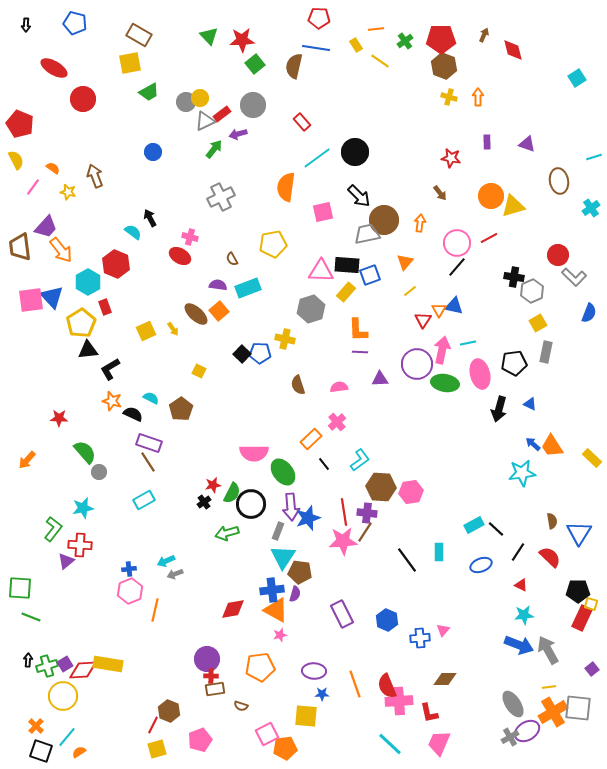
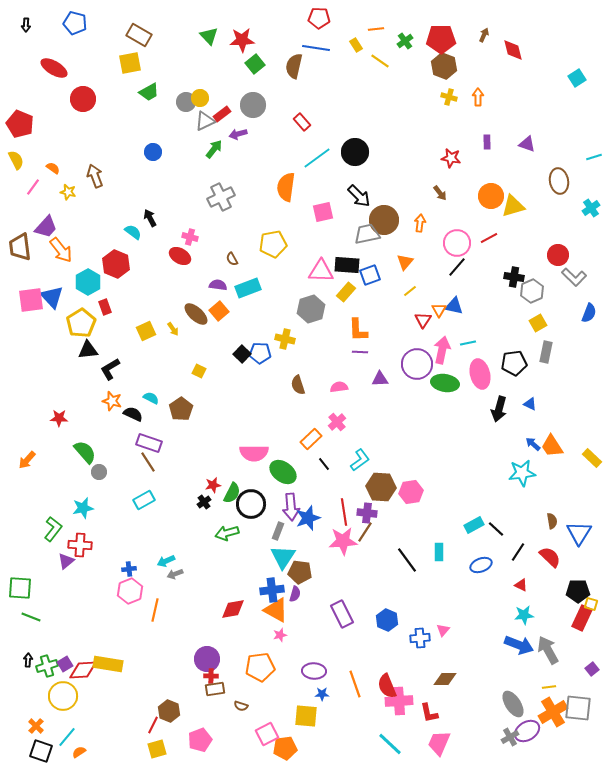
green ellipse at (283, 472): rotated 16 degrees counterclockwise
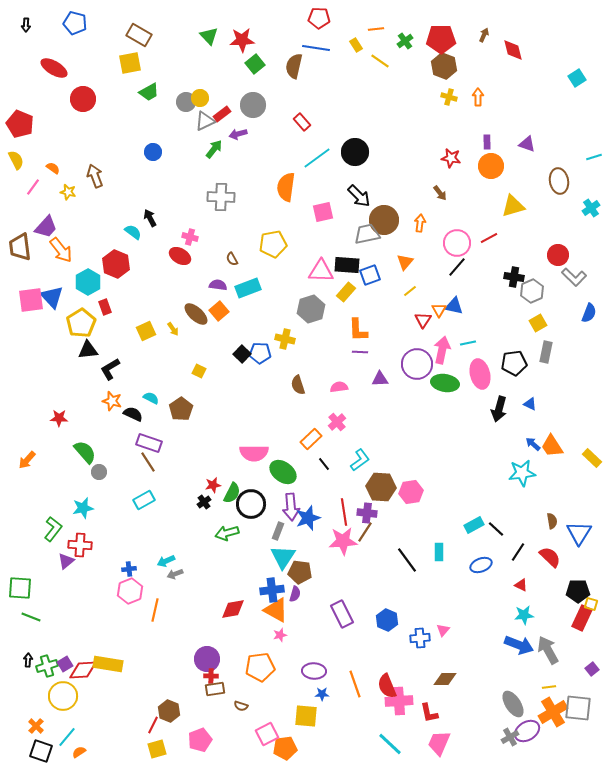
orange circle at (491, 196): moved 30 px up
gray cross at (221, 197): rotated 28 degrees clockwise
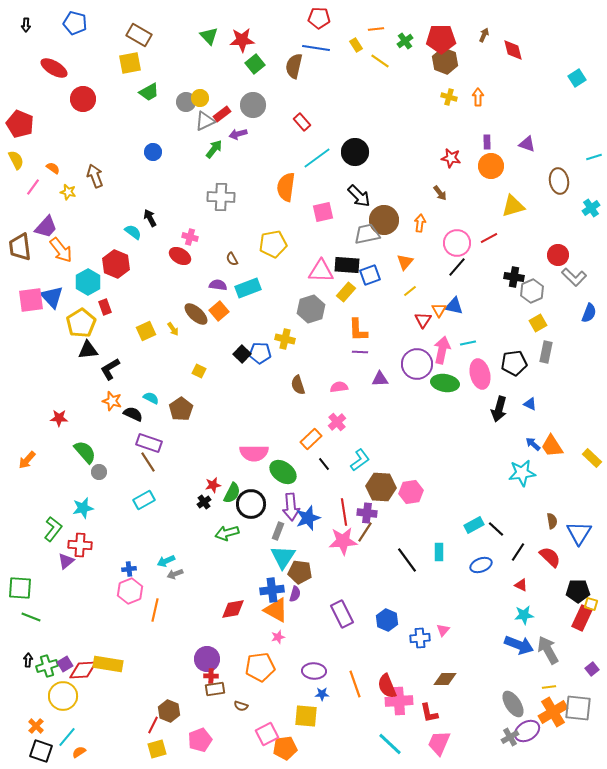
brown hexagon at (444, 66): moved 1 px right, 5 px up
pink star at (280, 635): moved 2 px left, 2 px down
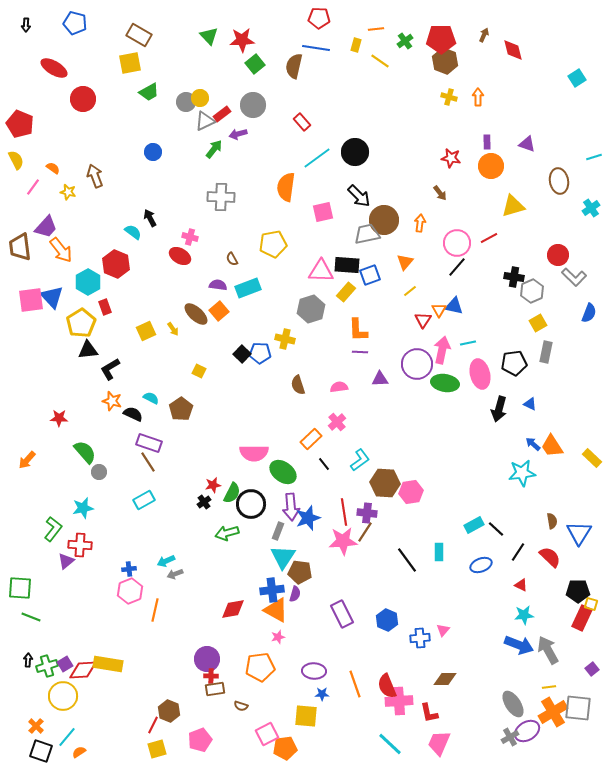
yellow rectangle at (356, 45): rotated 48 degrees clockwise
brown hexagon at (381, 487): moved 4 px right, 4 px up
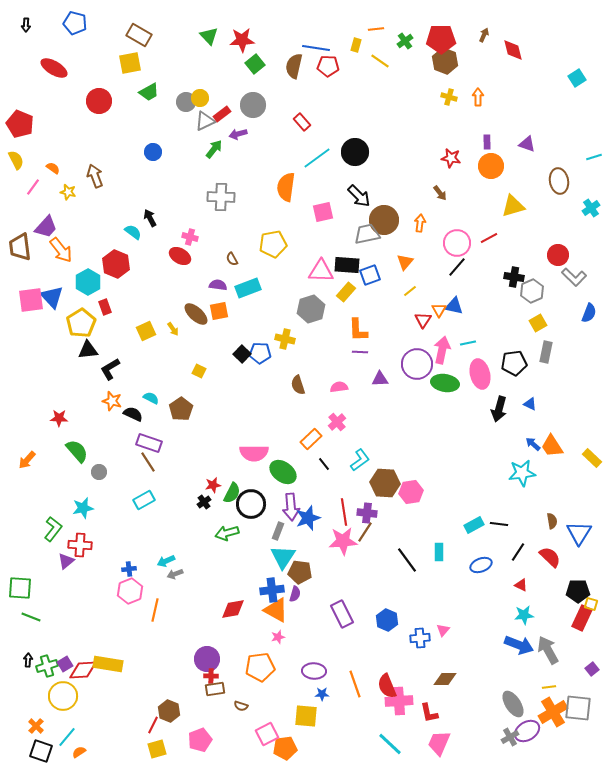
red pentagon at (319, 18): moved 9 px right, 48 px down
red circle at (83, 99): moved 16 px right, 2 px down
orange square at (219, 311): rotated 30 degrees clockwise
green semicircle at (85, 452): moved 8 px left, 1 px up
black line at (496, 529): moved 3 px right, 5 px up; rotated 36 degrees counterclockwise
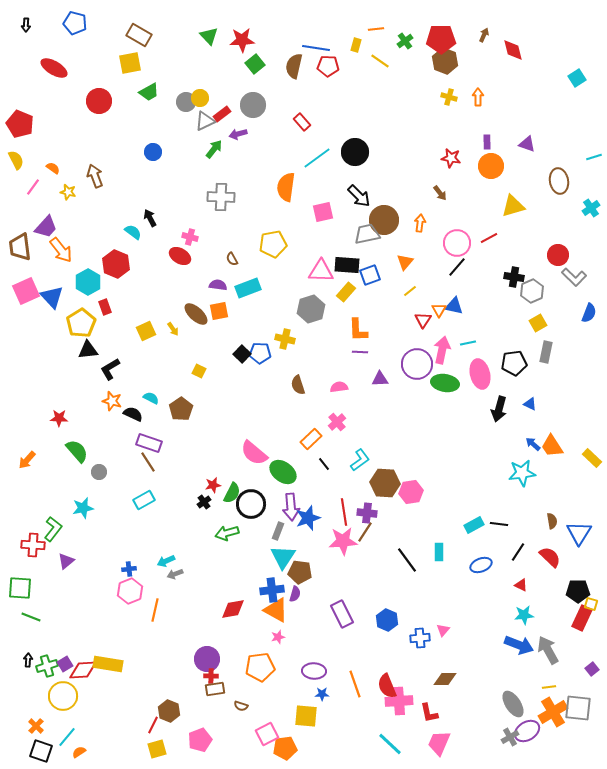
pink square at (31, 300): moved 5 px left, 9 px up; rotated 16 degrees counterclockwise
pink semicircle at (254, 453): rotated 40 degrees clockwise
red cross at (80, 545): moved 47 px left
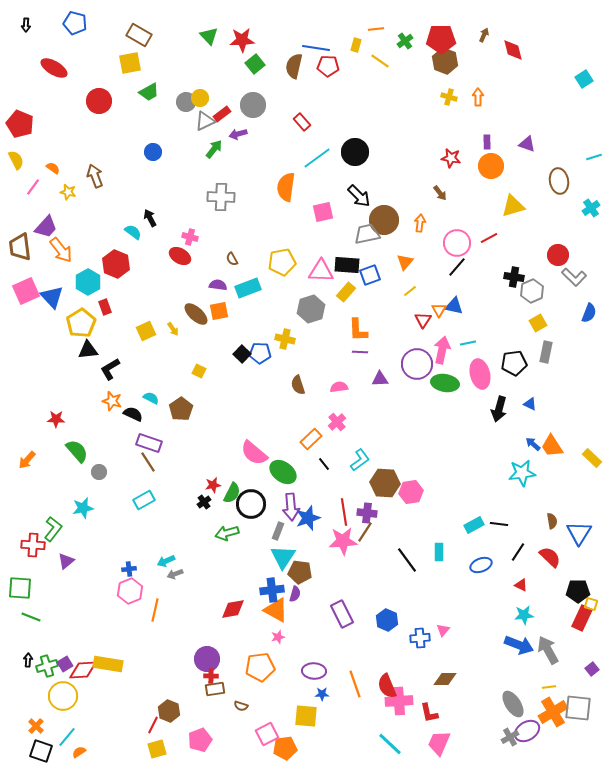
cyan square at (577, 78): moved 7 px right, 1 px down
yellow pentagon at (273, 244): moved 9 px right, 18 px down
red star at (59, 418): moved 3 px left, 1 px down
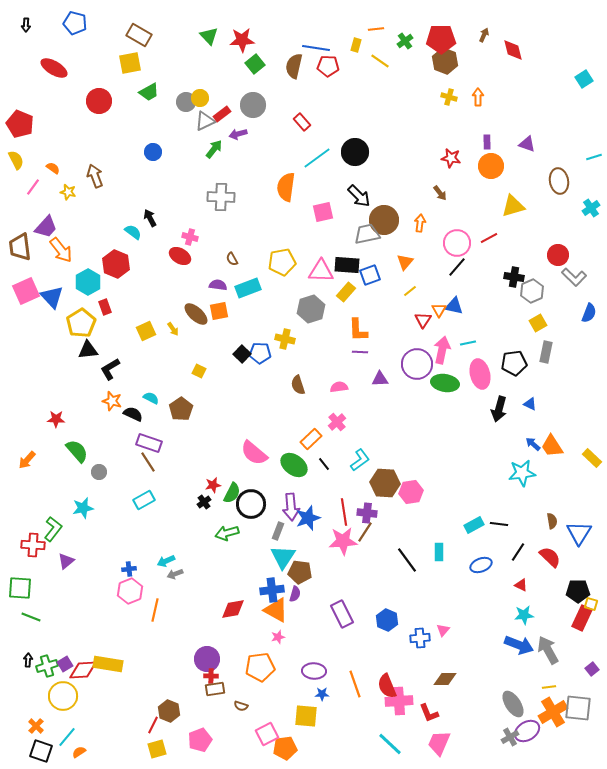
green ellipse at (283, 472): moved 11 px right, 7 px up
red L-shape at (429, 713): rotated 10 degrees counterclockwise
